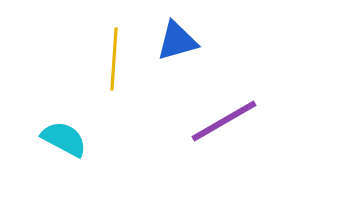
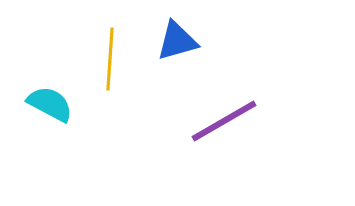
yellow line: moved 4 px left
cyan semicircle: moved 14 px left, 35 px up
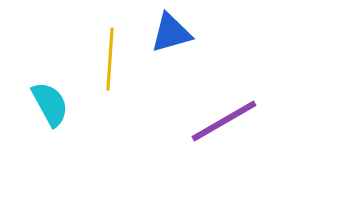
blue triangle: moved 6 px left, 8 px up
cyan semicircle: rotated 33 degrees clockwise
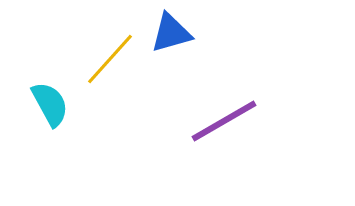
yellow line: rotated 38 degrees clockwise
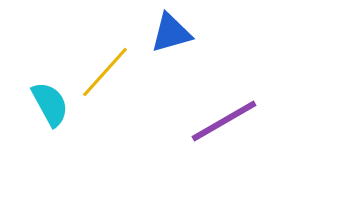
yellow line: moved 5 px left, 13 px down
